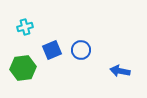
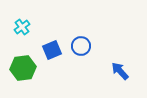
cyan cross: moved 3 px left; rotated 21 degrees counterclockwise
blue circle: moved 4 px up
blue arrow: rotated 36 degrees clockwise
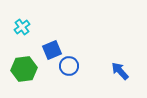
blue circle: moved 12 px left, 20 px down
green hexagon: moved 1 px right, 1 px down
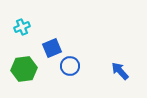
cyan cross: rotated 14 degrees clockwise
blue square: moved 2 px up
blue circle: moved 1 px right
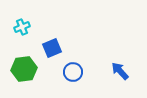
blue circle: moved 3 px right, 6 px down
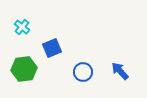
cyan cross: rotated 28 degrees counterclockwise
blue circle: moved 10 px right
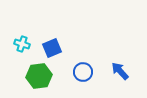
cyan cross: moved 17 px down; rotated 21 degrees counterclockwise
green hexagon: moved 15 px right, 7 px down
